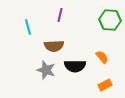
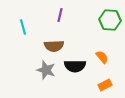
cyan line: moved 5 px left
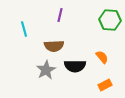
cyan line: moved 1 px right, 2 px down
gray star: rotated 24 degrees clockwise
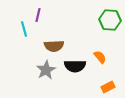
purple line: moved 22 px left
orange semicircle: moved 2 px left
orange rectangle: moved 3 px right, 2 px down
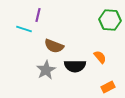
cyan line: rotated 56 degrees counterclockwise
brown semicircle: rotated 24 degrees clockwise
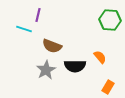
brown semicircle: moved 2 px left
orange rectangle: rotated 32 degrees counterclockwise
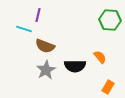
brown semicircle: moved 7 px left
